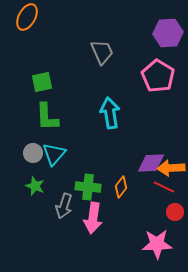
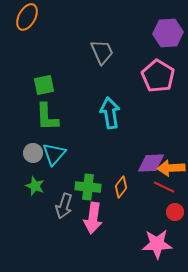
green square: moved 2 px right, 3 px down
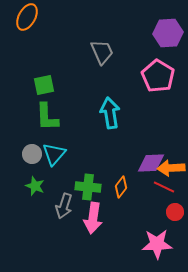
gray circle: moved 1 px left, 1 px down
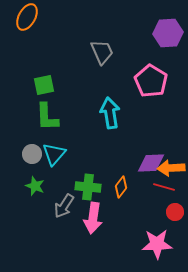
pink pentagon: moved 7 px left, 5 px down
red line: rotated 10 degrees counterclockwise
gray arrow: rotated 15 degrees clockwise
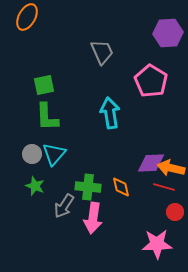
orange arrow: rotated 16 degrees clockwise
orange diamond: rotated 50 degrees counterclockwise
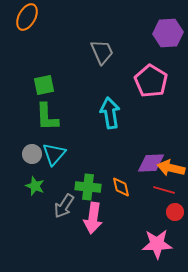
red line: moved 3 px down
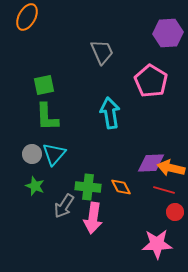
orange diamond: rotated 15 degrees counterclockwise
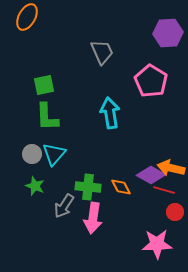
purple diamond: moved 12 px down; rotated 32 degrees clockwise
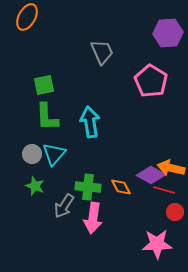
cyan arrow: moved 20 px left, 9 px down
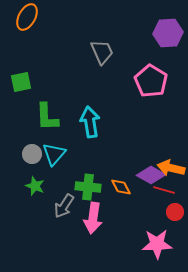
green square: moved 23 px left, 3 px up
